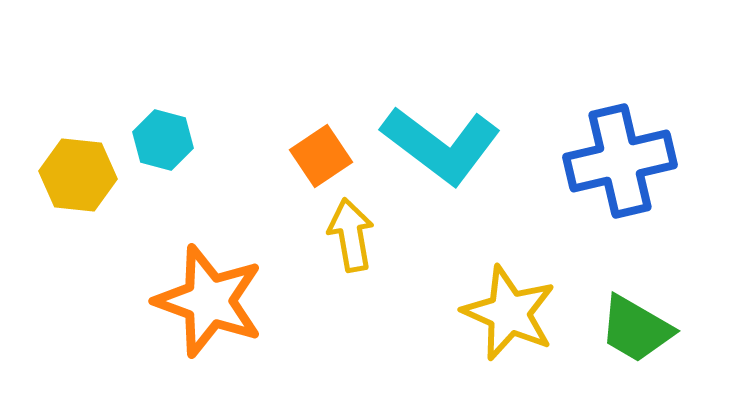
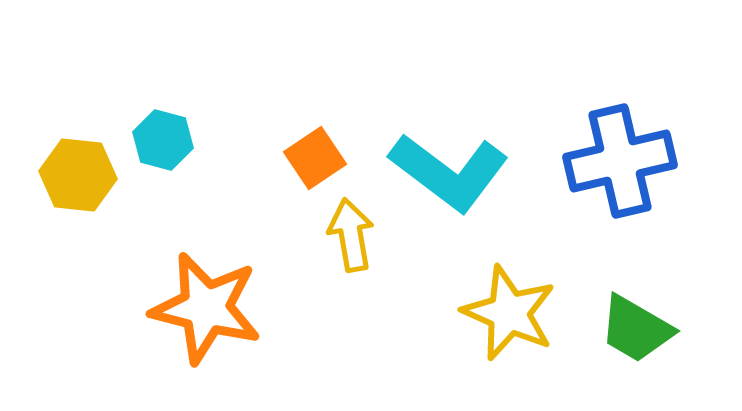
cyan L-shape: moved 8 px right, 27 px down
orange square: moved 6 px left, 2 px down
orange star: moved 3 px left, 7 px down; rotated 6 degrees counterclockwise
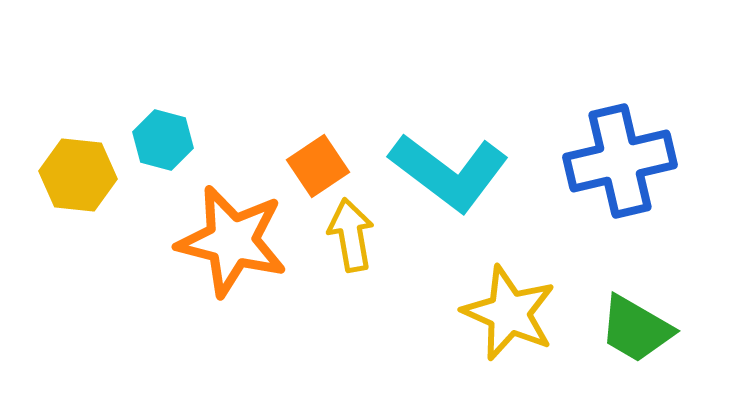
orange square: moved 3 px right, 8 px down
orange star: moved 26 px right, 67 px up
